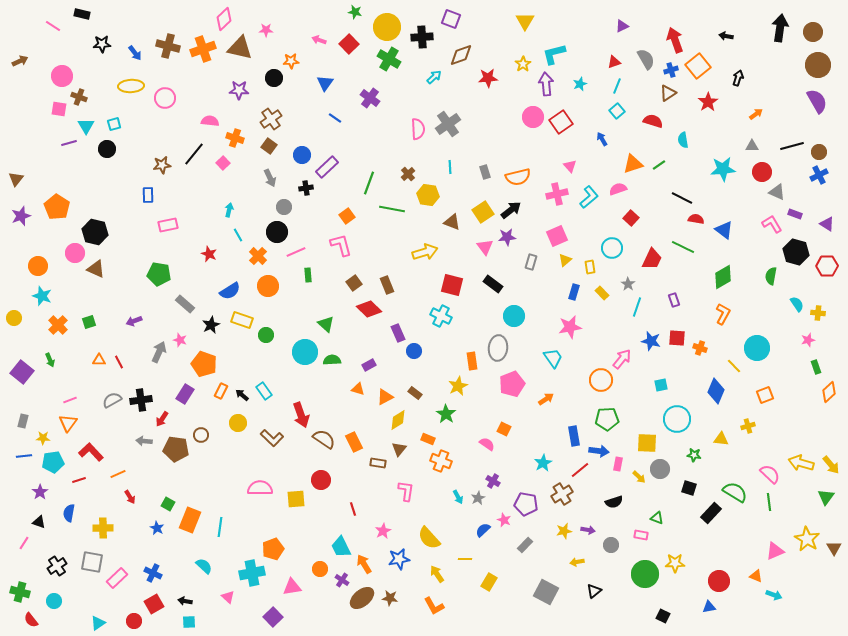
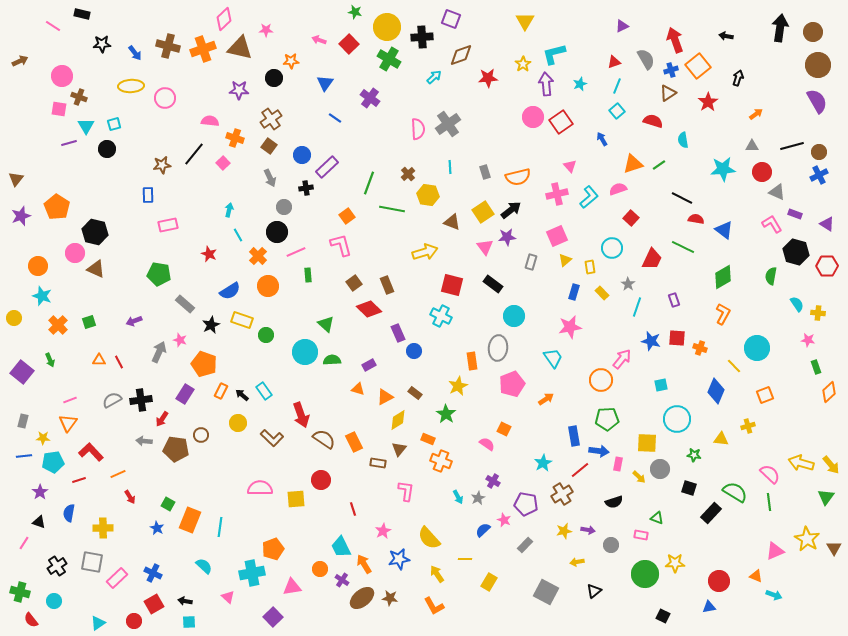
pink star at (808, 340): rotated 24 degrees clockwise
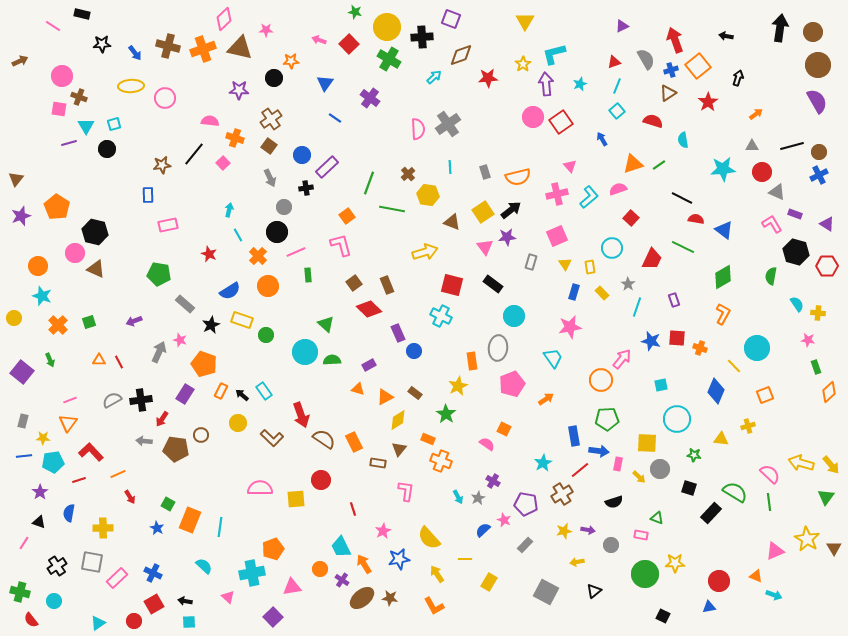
yellow triangle at (565, 260): moved 4 px down; rotated 24 degrees counterclockwise
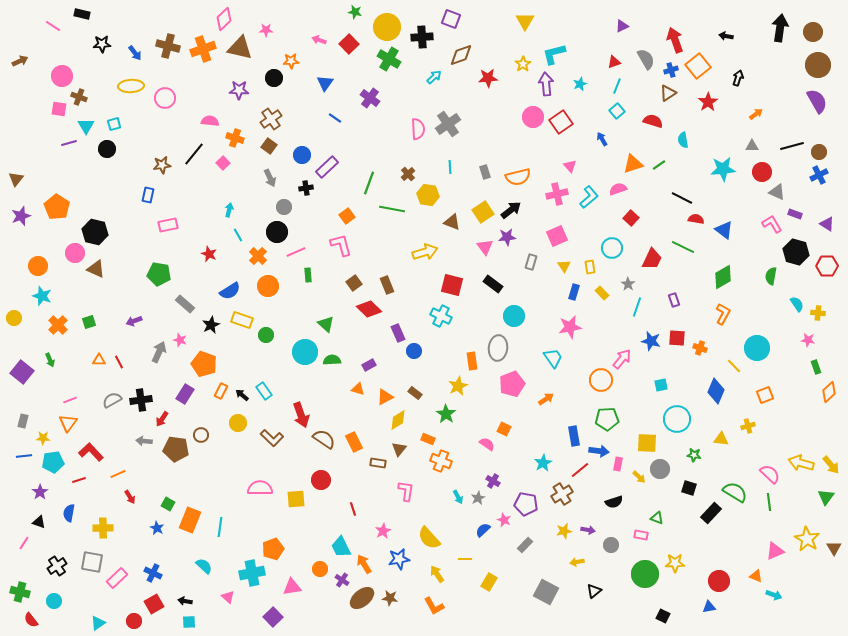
blue rectangle at (148, 195): rotated 14 degrees clockwise
yellow triangle at (565, 264): moved 1 px left, 2 px down
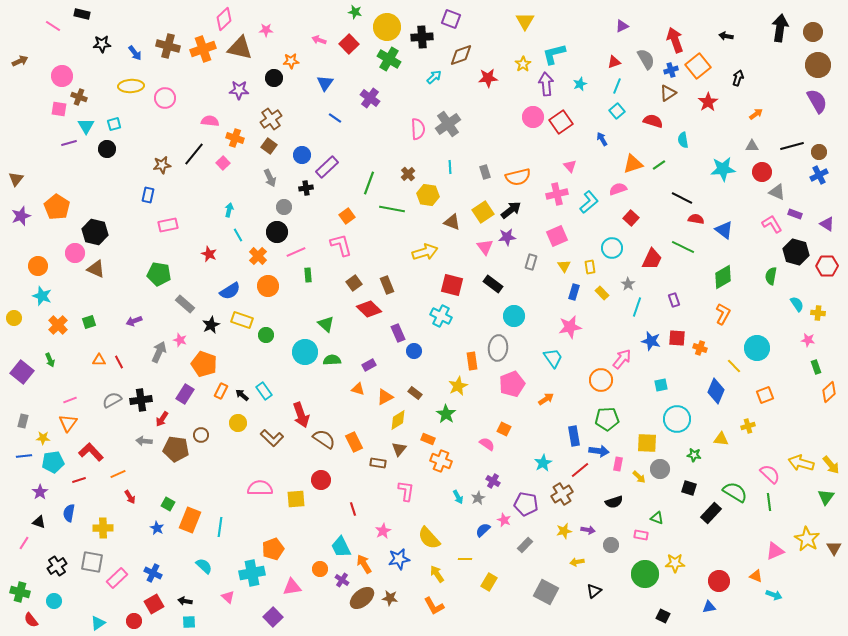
cyan L-shape at (589, 197): moved 5 px down
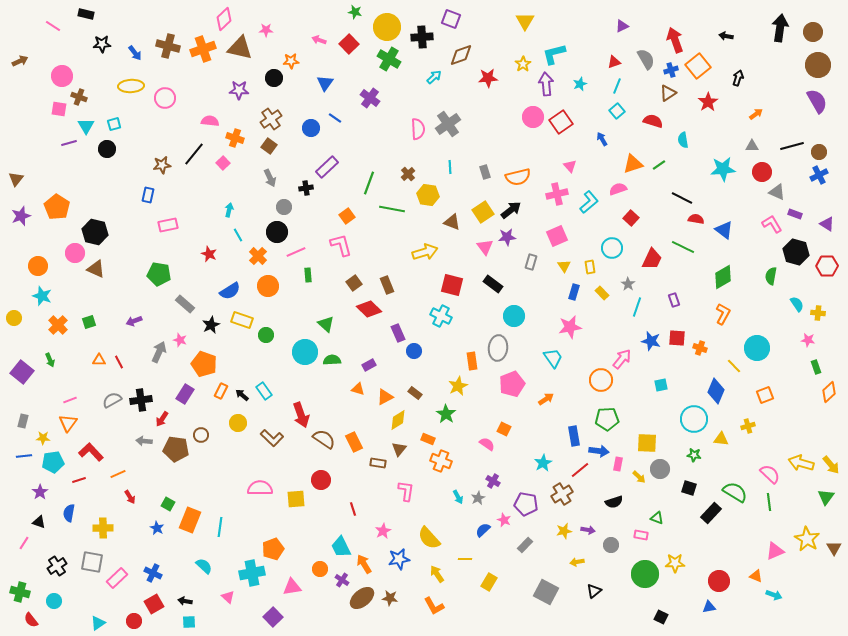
black rectangle at (82, 14): moved 4 px right
blue circle at (302, 155): moved 9 px right, 27 px up
cyan circle at (677, 419): moved 17 px right
black square at (663, 616): moved 2 px left, 1 px down
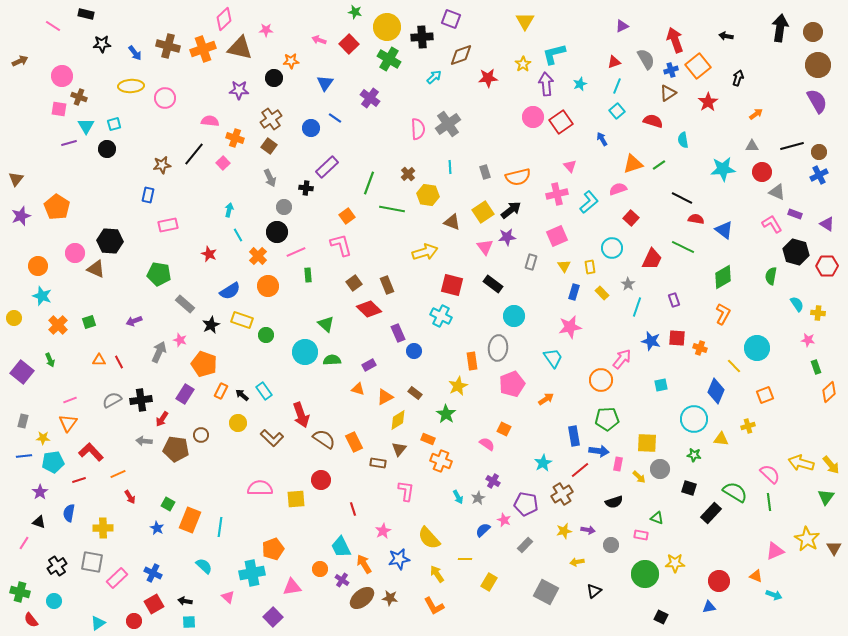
black cross at (306, 188): rotated 16 degrees clockwise
black hexagon at (95, 232): moved 15 px right, 9 px down; rotated 10 degrees counterclockwise
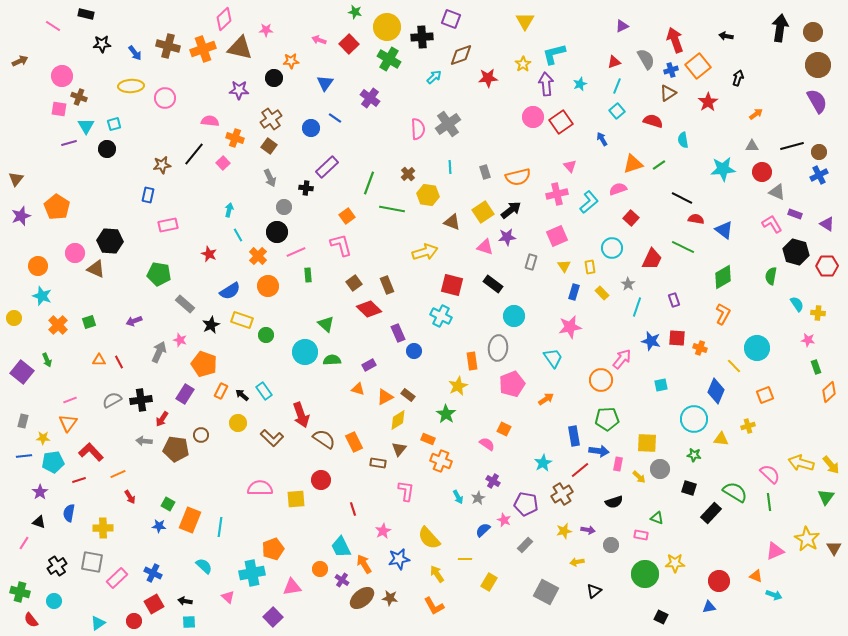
pink triangle at (485, 247): rotated 36 degrees counterclockwise
green arrow at (50, 360): moved 3 px left
brown rectangle at (415, 393): moved 7 px left, 2 px down
blue star at (157, 528): moved 2 px right, 2 px up; rotated 24 degrees counterclockwise
